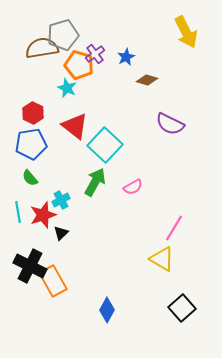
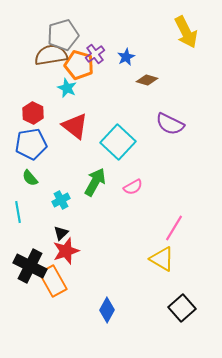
brown semicircle: moved 9 px right, 7 px down
cyan square: moved 13 px right, 3 px up
red star: moved 23 px right, 36 px down
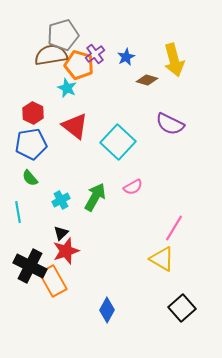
yellow arrow: moved 12 px left, 28 px down; rotated 12 degrees clockwise
green arrow: moved 15 px down
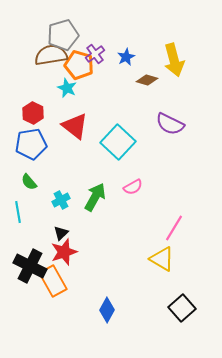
green semicircle: moved 1 px left, 4 px down
red star: moved 2 px left, 1 px down
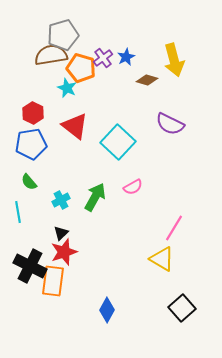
purple cross: moved 8 px right, 4 px down
orange pentagon: moved 2 px right, 3 px down
orange rectangle: rotated 36 degrees clockwise
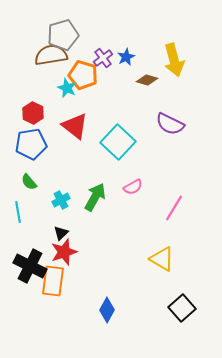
orange pentagon: moved 2 px right, 7 px down
pink line: moved 20 px up
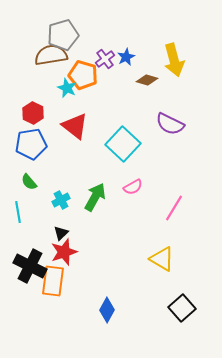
purple cross: moved 2 px right, 1 px down
cyan square: moved 5 px right, 2 px down
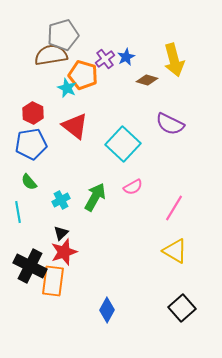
yellow triangle: moved 13 px right, 8 px up
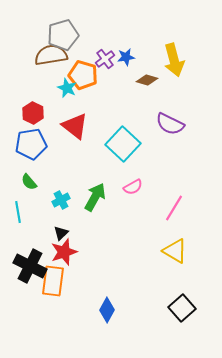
blue star: rotated 18 degrees clockwise
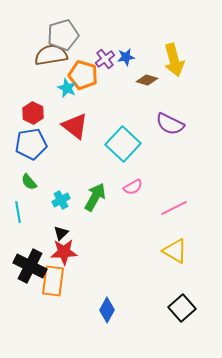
pink line: rotated 32 degrees clockwise
red star: rotated 16 degrees clockwise
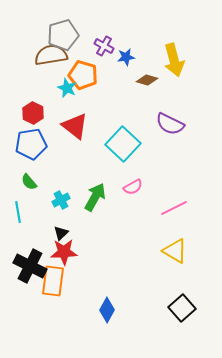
purple cross: moved 1 px left, 13 px up; rotated 24 degrees counterclockwise
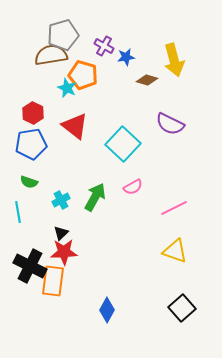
green semicircle: rotated 30 degrees counterclockwise
yellow triangle: rotated 12 degrees counterclockwise
